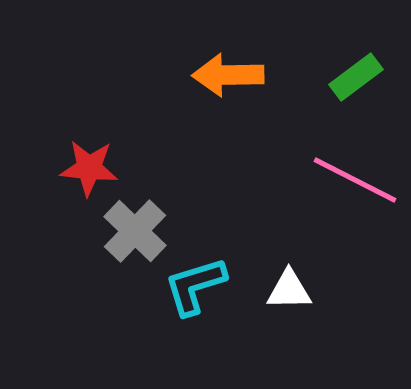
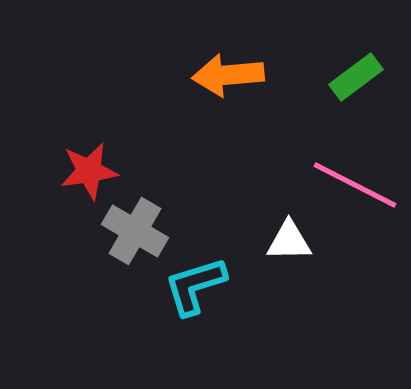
orange arrow: rotated 4 degrees counterclockwise
red star: moved 3 px down; rotated 14 degrees counterclockwise
pink line: moved 5 px down
gray cross: rotated 14 degrees counterclockwise
white triangle: moved 49 px up
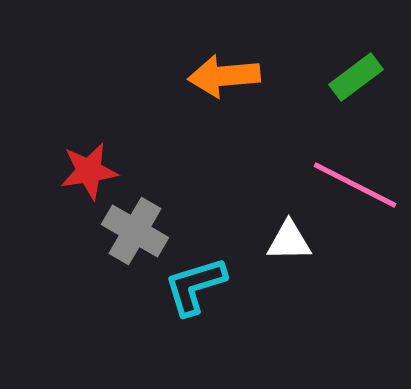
orange arrow: moved 4 px left, 1 px down
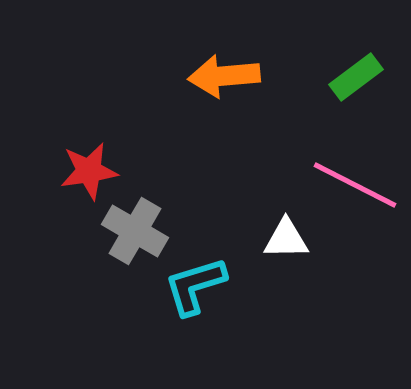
white triangle: moved 3 px left, 2 px up
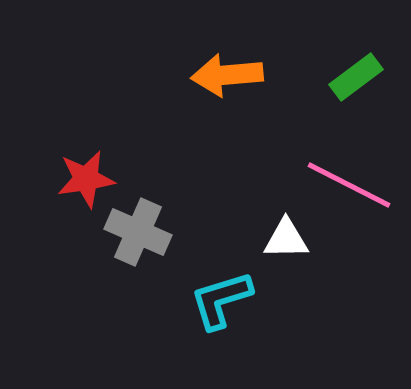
orange arrow: moved 3 px right, 1 px up
red star: moved 3 px left, 8 px down
pink line: moved 6 px left
gray cross: moved 3 px right, 1 px down; rotated 6 degrees counterclockwise
cyan L-shape: moved 26 px right, 14 px down
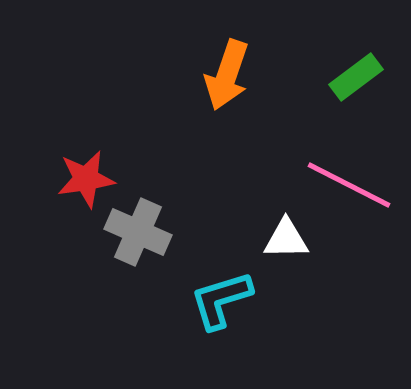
orange arrow: rotated 66 degrees counterclockwise
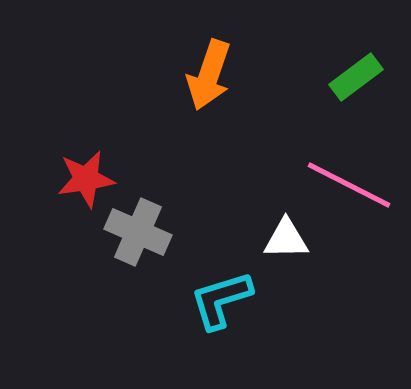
orange arrow: moved 18 px left
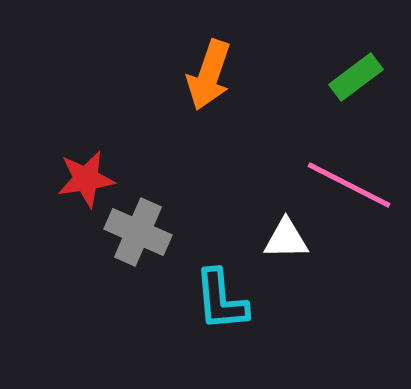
cyan L-shape: rotated 78 degrees counterclockwise
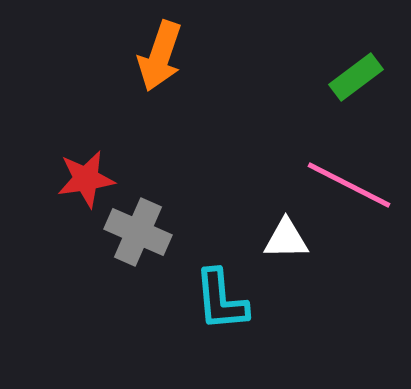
orange arrow: moved 49 px left, 19 px up
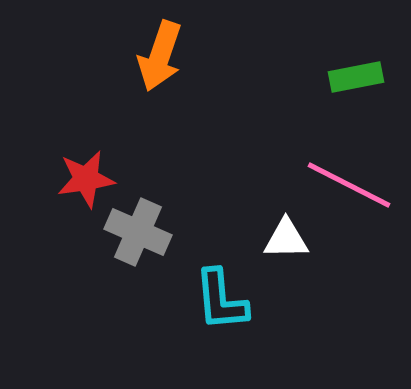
green rectangle: rotated 26 degrees clockwise
